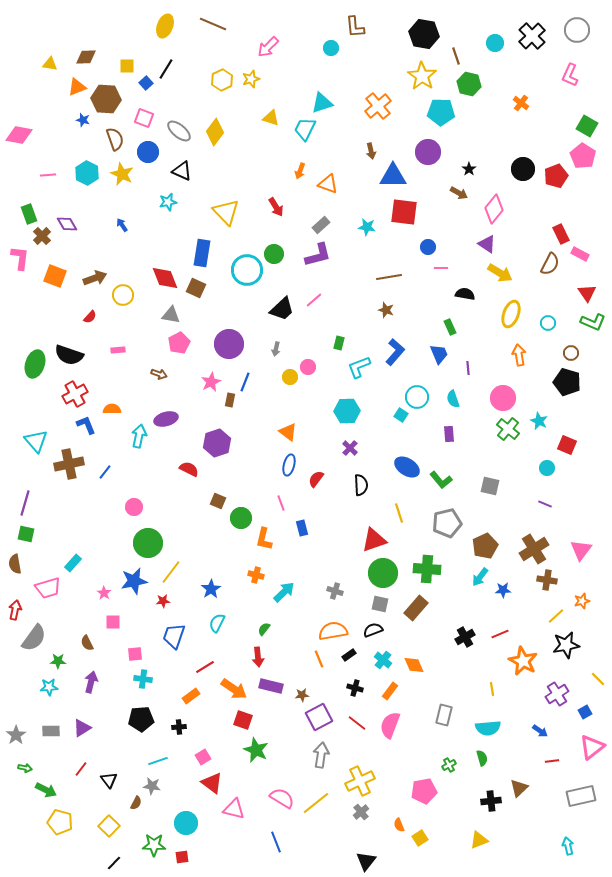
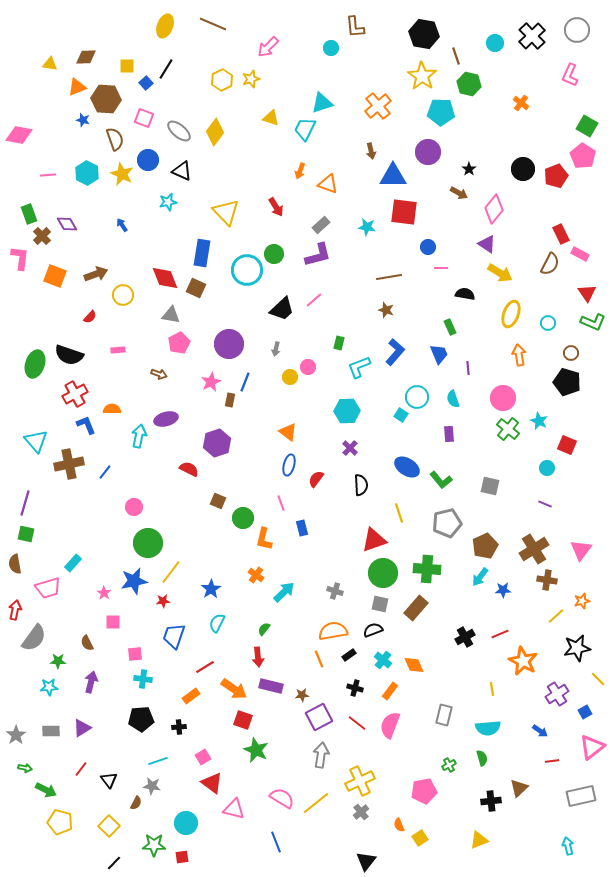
blue circle at (148, 152): moved 8 px down
brown arrow at (95, 278): moved 1 px right, 4 px up
green circle at (241, 518): moved 2 px right
orange cross at (256, 575): rotated 21 degrees clockwise
black star at (566, 645): moved 11 px right, 3 px down
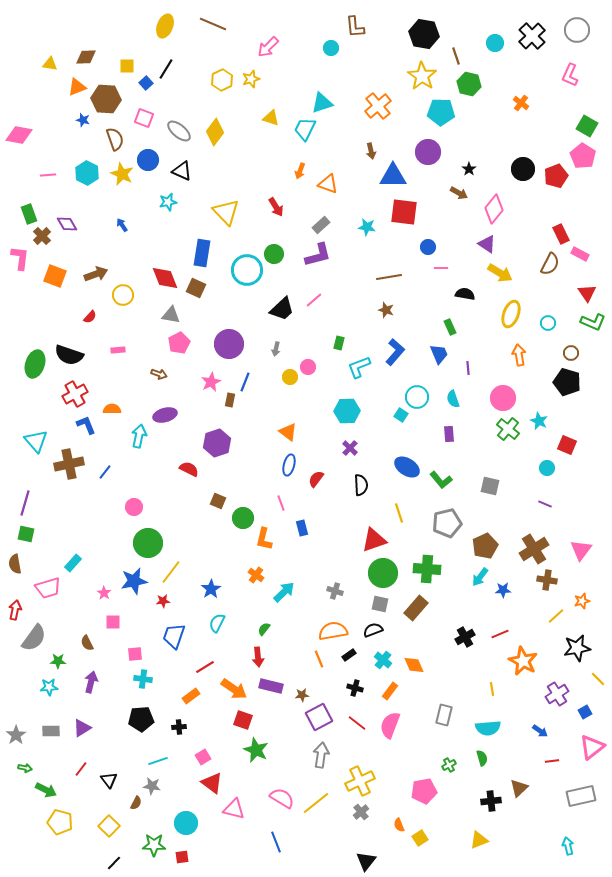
purple ellipse at (166, 419): moved 1 px left, 4 px up
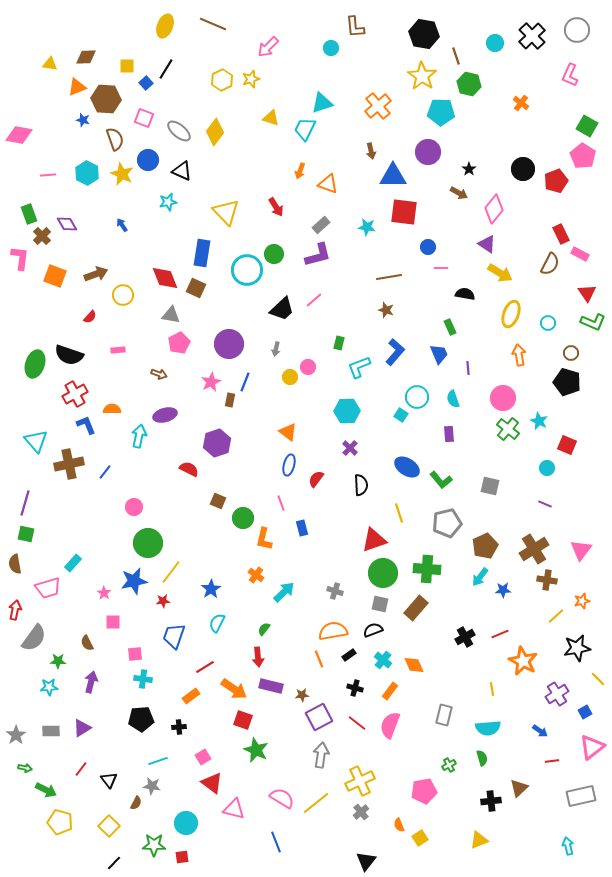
red pentagon at (556, 176): moved 5 px down
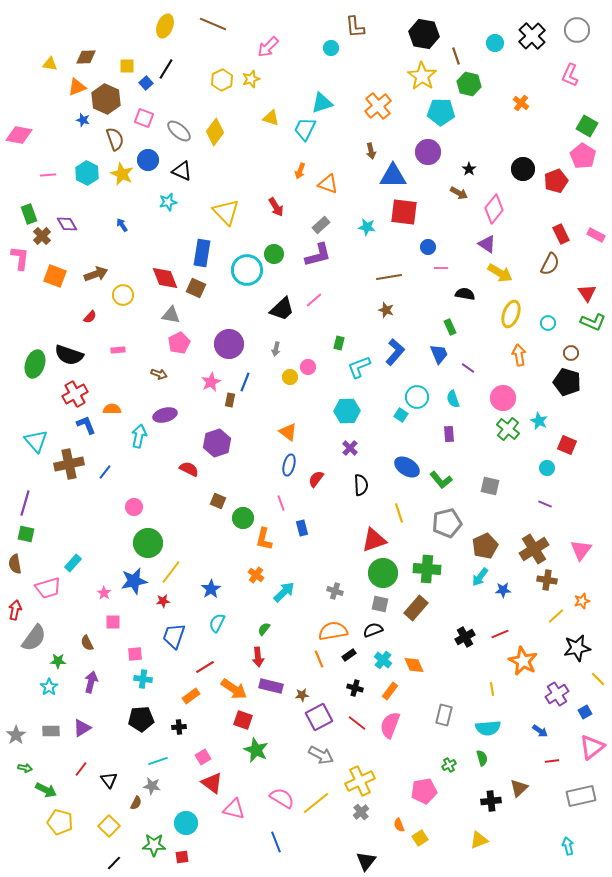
brown hexagon at (106, 99): rotated 20 degrees clockwise
pink rectangle at (580, 254): moved 16 px right, 19 px up
purple line at (468, 368): rotated 48 degrees counterclockwise
cyan star at (49, 687): rotated 30 degrees counterclockwise
gray arrow at (321, 755): rotated 110 degrees clockwise
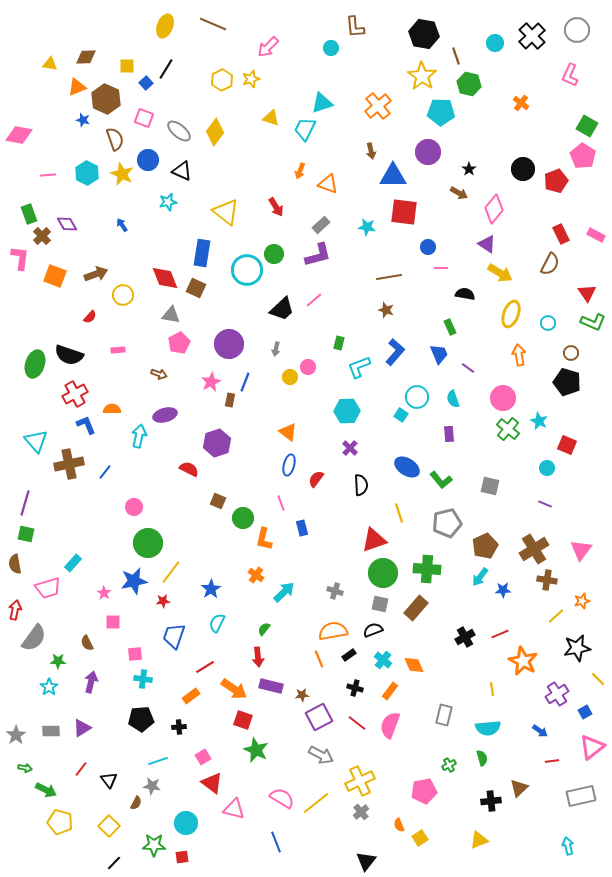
yellow triangle at (226, 212): rotated 8 degrees counterclockwise
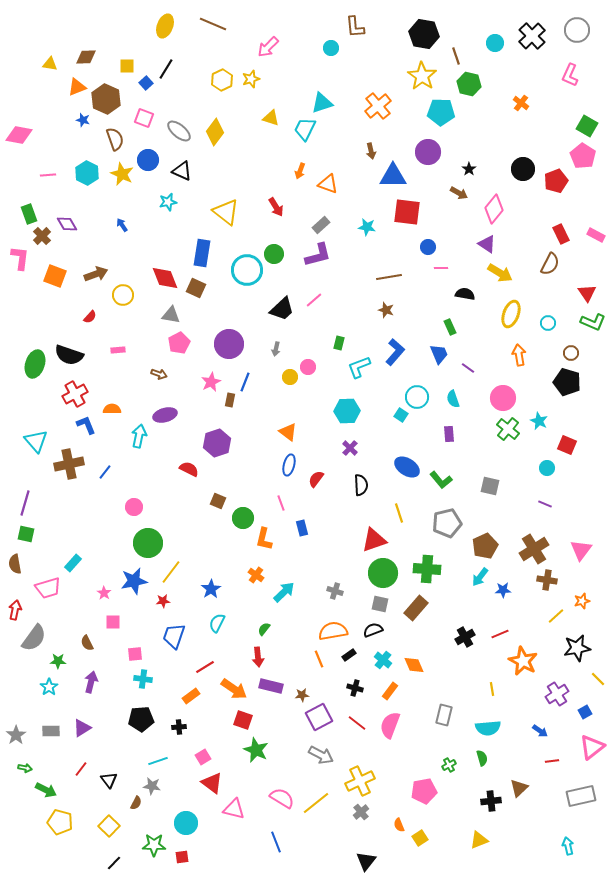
red square at (404, 212): moved 3 px right
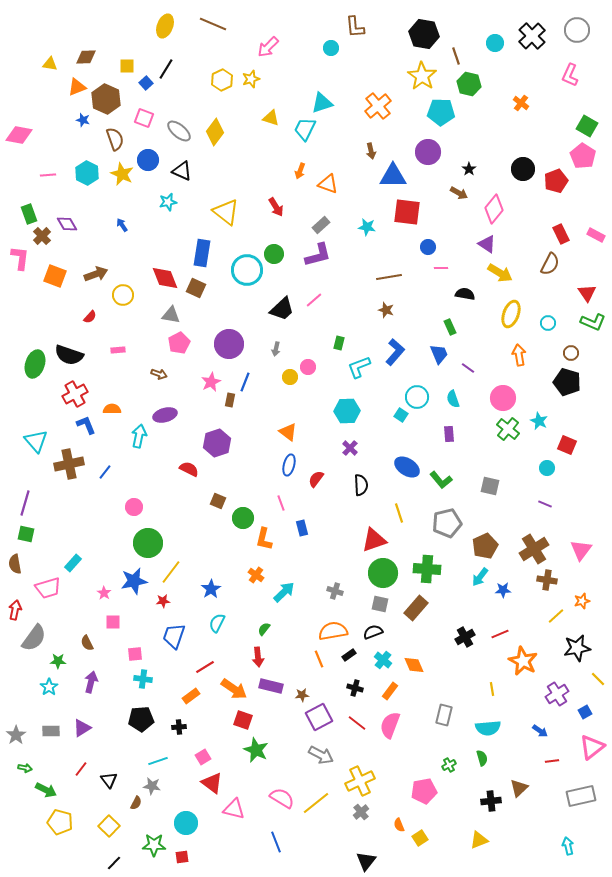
black semicircle at (373, 630): moved 2 px down
